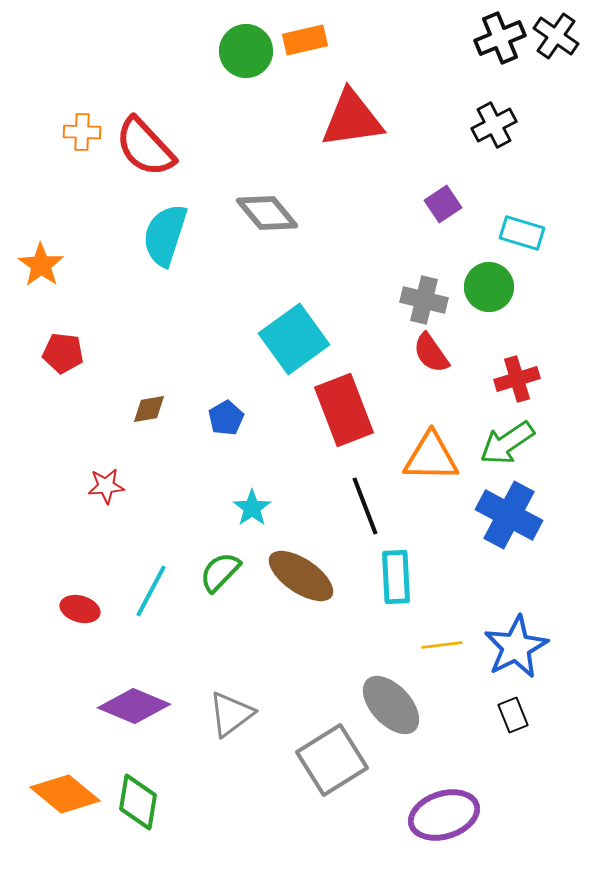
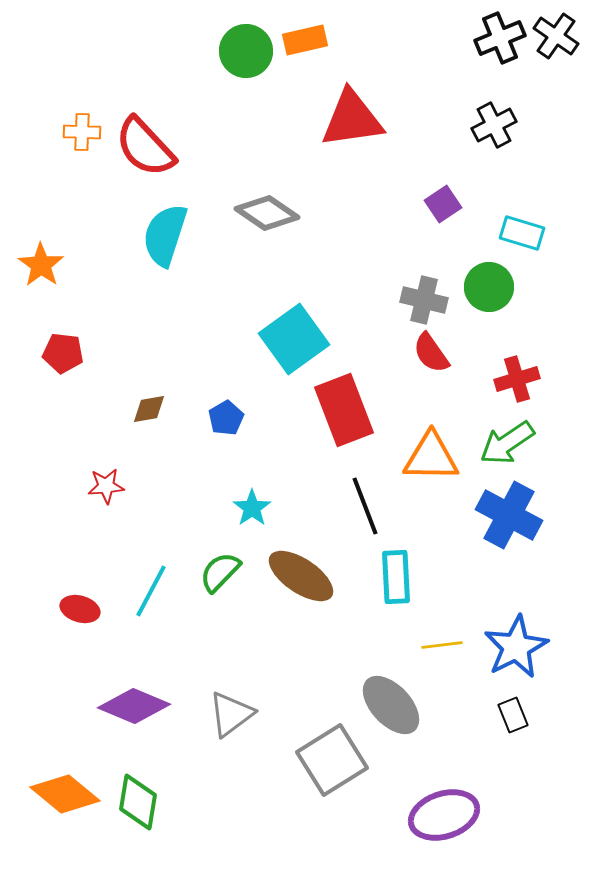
gray diamond at (267, 213): rotated 16 degrees counterclockwise
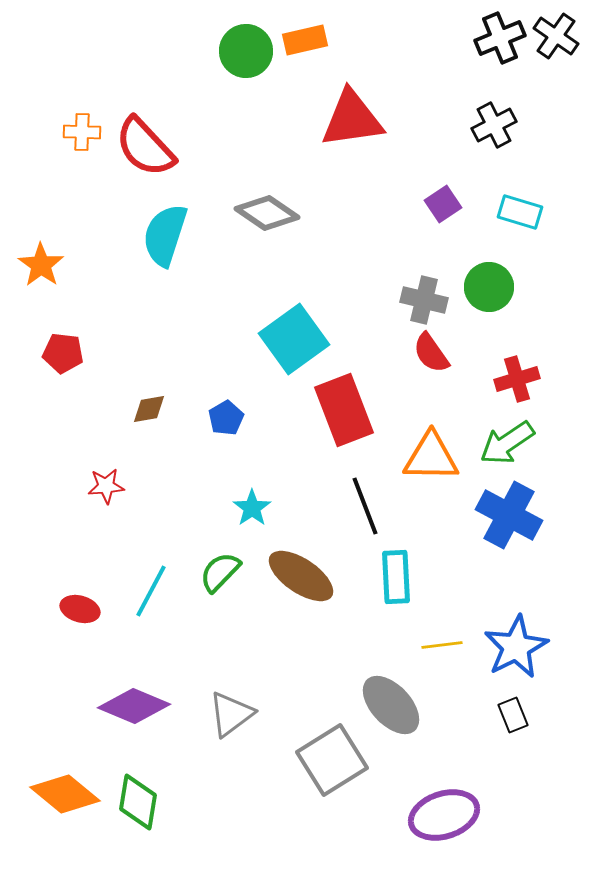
cyan rectangle at (522, 233): moved 2 px left, 21 px up
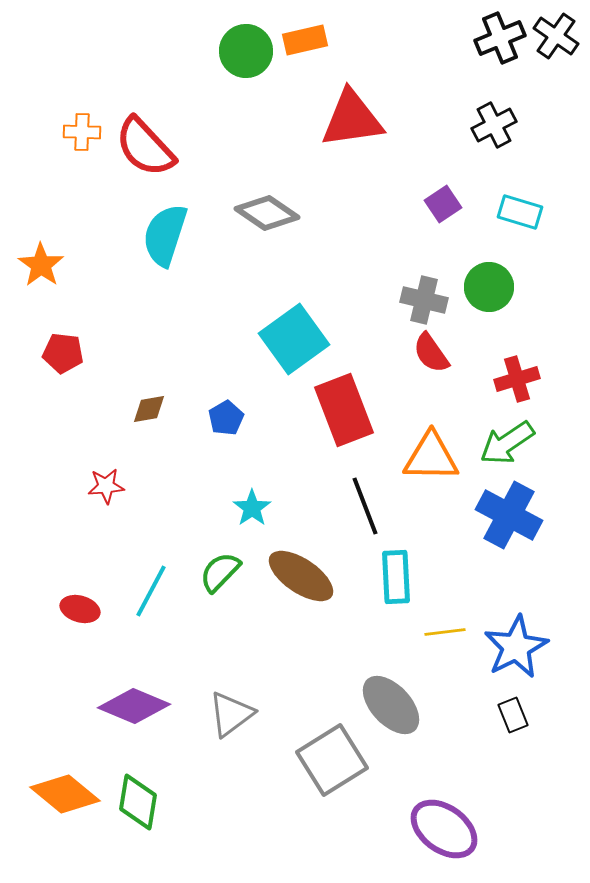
yellow line at (442, 645): moved 3 px right, 13 px up
purple ellipse at (444, 815): moved 14 px down; rotated 54 degrees clockwise
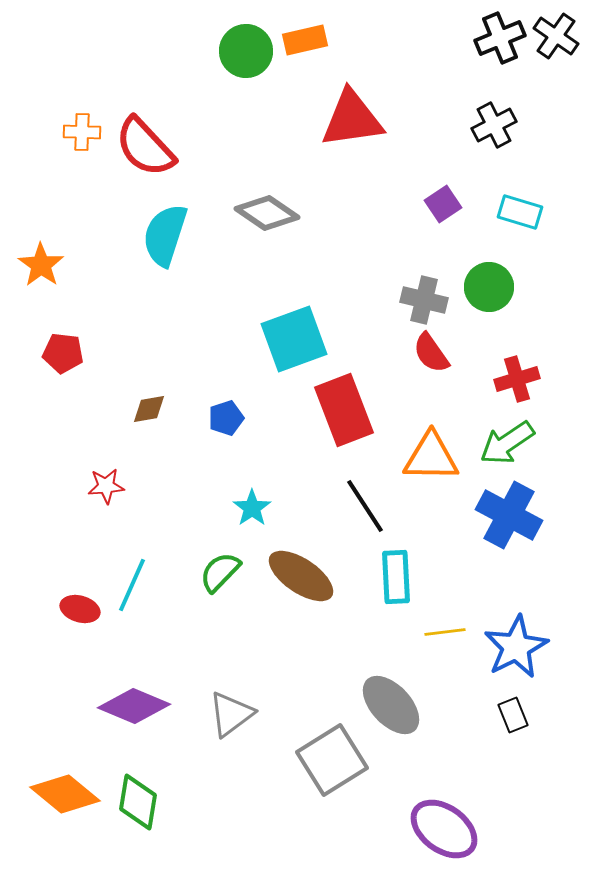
cyan square at (294, 339): rotated 16 degrees clockwise
blue pentagon at (226, 418): rotated 12 degrees clockwise
black line at (365, 506): rotated 12 degrees counterclockwise
cyan line at (151, 591): moved 19 px left, 6 px up; rotated 4 degrees counterclockwise
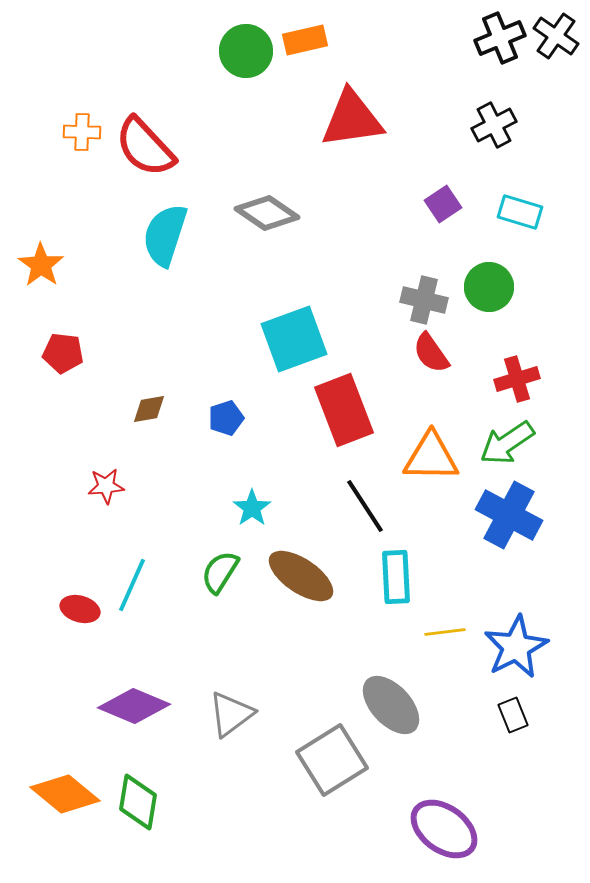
green semicircle at (220, 572): rotated 12 degrees counterclockwise
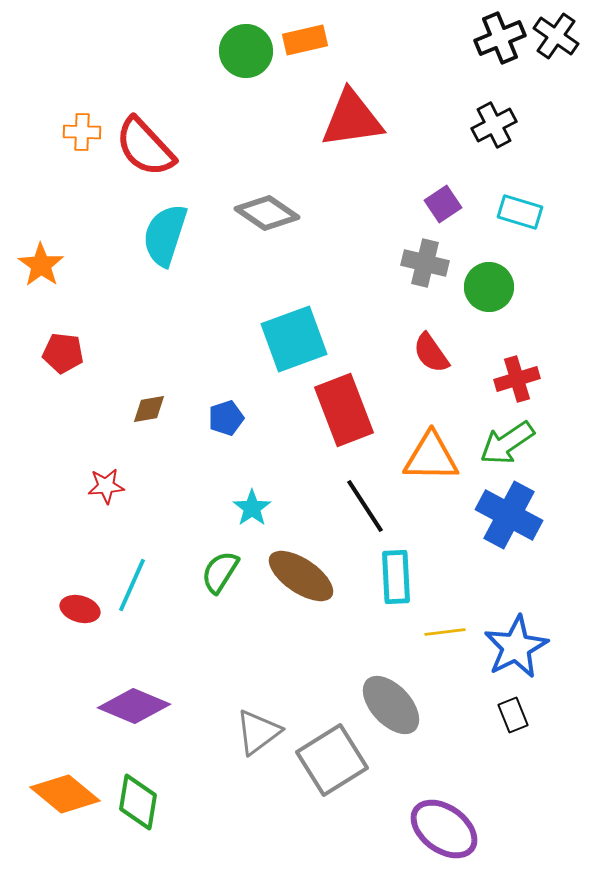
gray cross at (424, 300): moved 1 px right, 37 px up
gray triangle at (231, 714): moved 27 px right, 18 px down
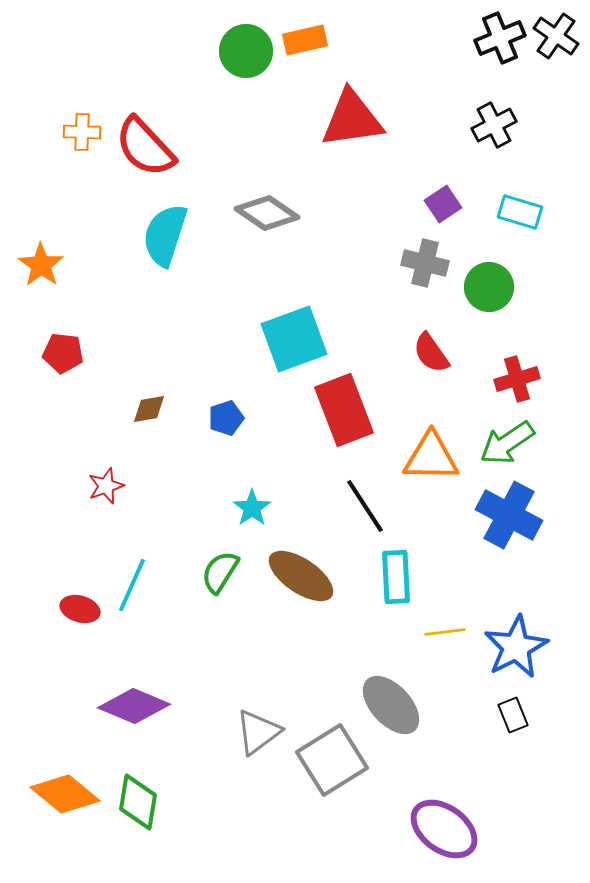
red star at (106, 486): rotated 15 degrees counterclockwise
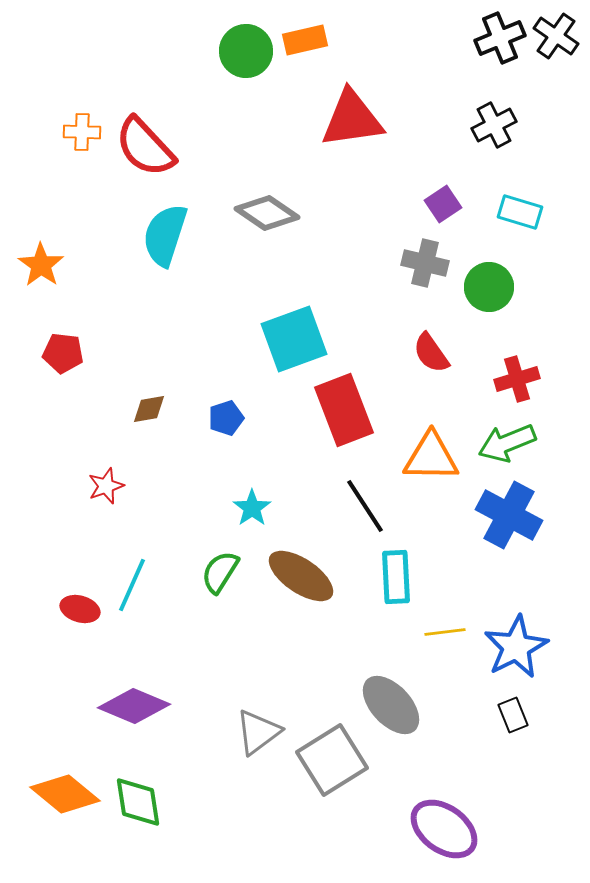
green arrow at (507, 443): rotated 12 degrees clockwise
green diamond at (138, 802): rotated 18 degrees counterclockwise
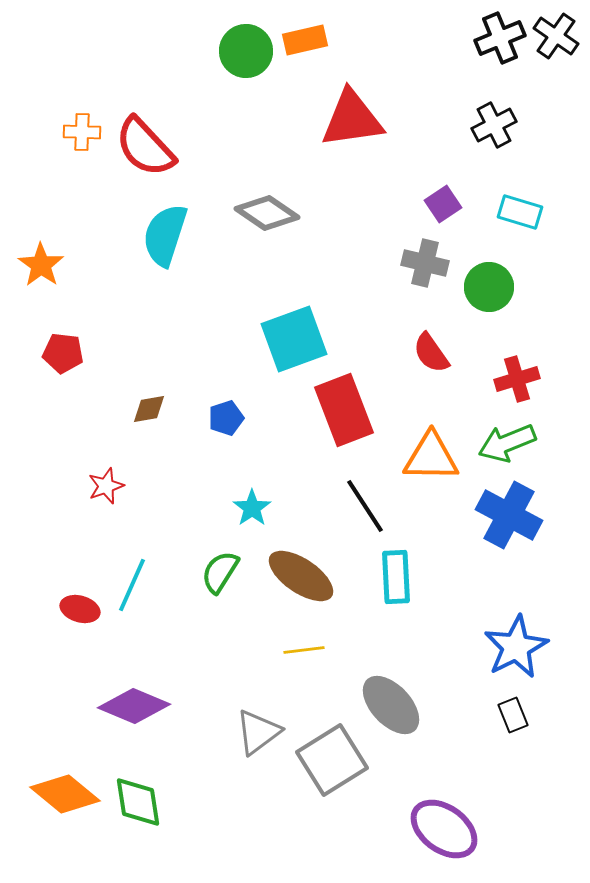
yellow line at (445, 632): moved 141 px left, 18 px down
